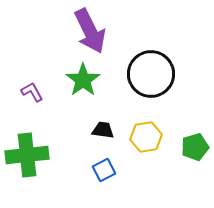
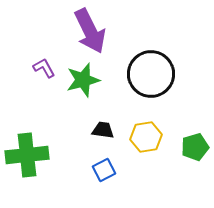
green star: rotated 20 degrees clockwise
purple L-shape: moved 12 px right, 24 px up
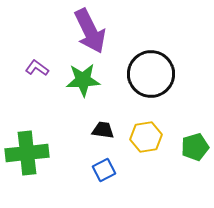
purple L-shape: moved 7 px left; rotated 25 degrees counterclockwise
green star: rotated 12 degrees clockwise
green cross: moved 2 px up
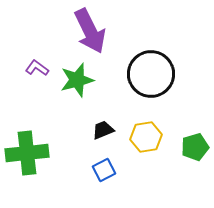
green star: moved 6 px left; rotated 12 degrees counterclockwise
black trapezoid: rotated 30 degrees counterclockwise
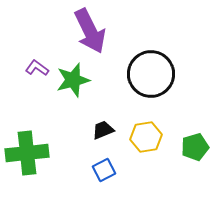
green star: moved 4 px left
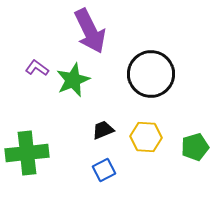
green star: rotated 8 degrees counterclockwise
yellow hexagon: rotated 12 degrees clockwise
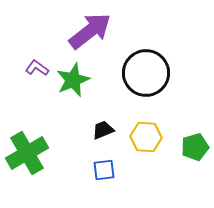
purple arrow: rotated 102 degrees counterclockwise
black circle: moved 5 px left, 1 px up
green cross: rotated 24 degrees counterclockwise
blue square: rotated 20 degrees clockwise
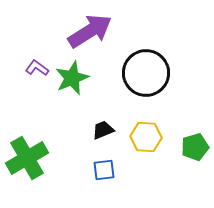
purple arrow: rotated 6 degrees clockwise
green star: moved 1 px left, 2 px up
green cross: moved 5 px down
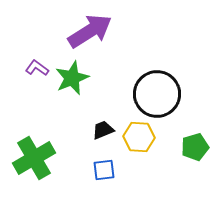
black circle: moved 11 px right, 21 px down
yellow hexagon: moved 7 px left
green cross: moved 7 px right
